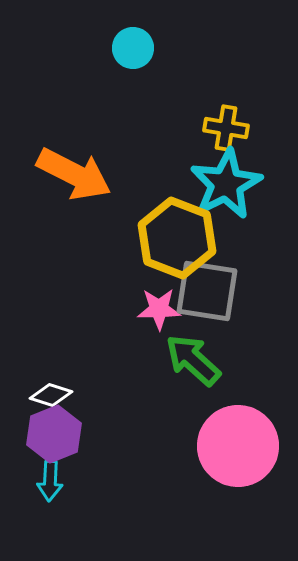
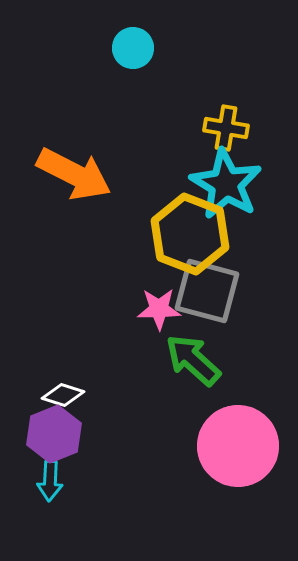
cyan star: rotated 14 degrees counterclockwise
yellow hexagon: moved 13 px right, 4 px up
gray square: rotated 6 degrees clockwise
white diamond: moved 12 px right
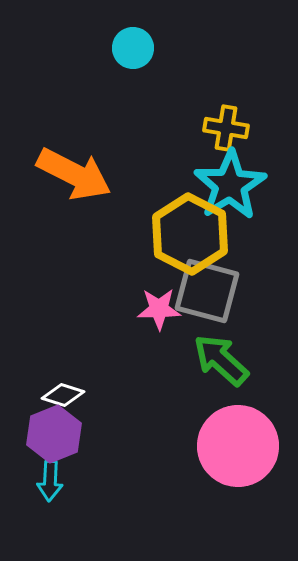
cyan star: moved 4 px right, 1 px down; rotated 10 degrees clockwise
yellow hexagon: rotated 6 degrees clockwise
green arrow: moved 28 px right
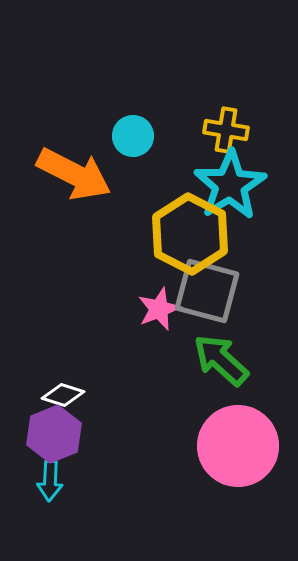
cyan circle: moved 88 px down
yellow cross: moved 2 px down
pink star: rotated 21 degrees counterclockwise
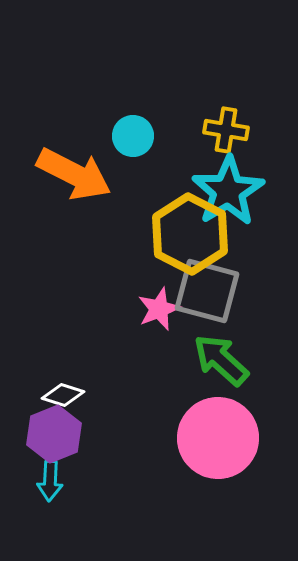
cyan star: moved 2 px left, 6 px down
pink circle: moved 20 px left, 8 px up
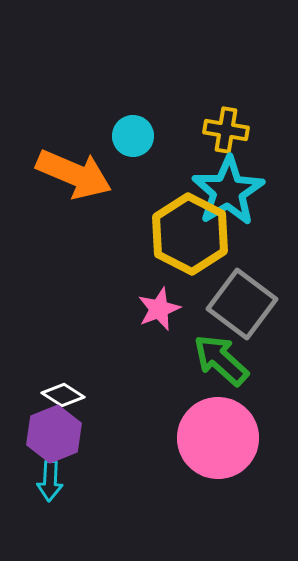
orange arrow: rotated 4 degrees counterclockwise
gray square: moved 35 px right, 13 px down; rotated 22 degrees clockwise
white diamond: rotated 15 degrees clockwise
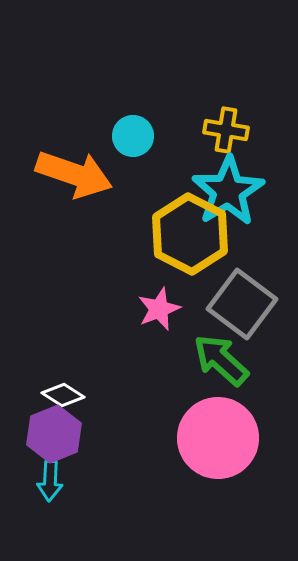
orange arrow: rotated 4 degrees counterclockwise
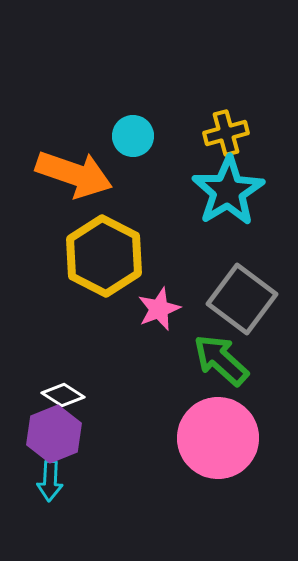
yellow cross: moved 3 px down; rotated 24 degrees counterclockwise
yellow hexagon: moved 86 px left, 22 px down
gray square: moved 5 px up
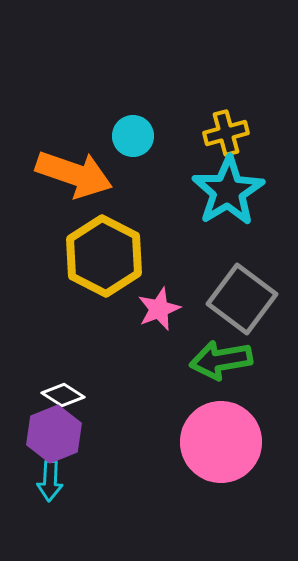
green arrow: rotated 52 degrees counterclockwise
pink circle: moved 3 px right, 4 px down
